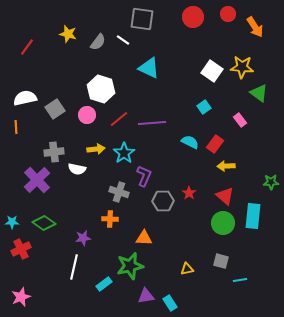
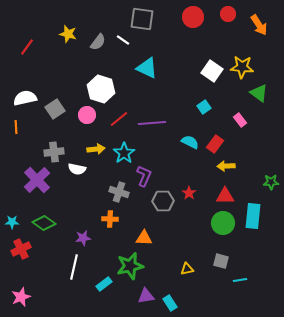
orange arrow at (255, 27): moved 4 px right, 2 px up
cyan triangle at (149, 68): moved 2 px left
red triangle at (225, 196): rotated 42 degrees counterclockwise
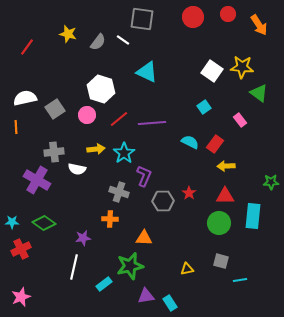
cyan triangle at (147, 68): moved 4 px down
purple cross at (37, 180): rotated 16 degrees counterclockwise
green circle at (223, 223): moved 4 px left
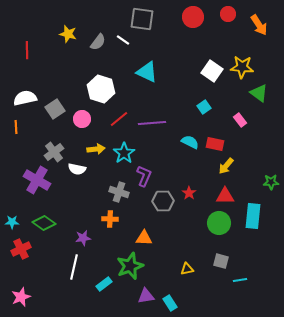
red line at (27, 47): moved 3 px down; rotated 36 degrees counterclockwise
pink circle at (87, 115): moved 5 px left, 4 px down
red rectangle at (215, 144): rotated 66 degrees clockwise
gray cross at (54, 152): rotated 30 degrees counterclockwise
yellow arrow at (226, 166): rotated 48 degrees counterclockwise
green star at (130, 266): rotated 8 degrees counterclockwise
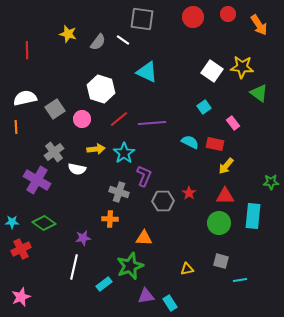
pink rectangle at (240, 120): moved 7 px left, 3 px down
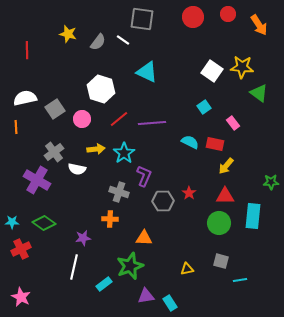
pink star at (21, 297): rotated 24 degrees counterclockwise
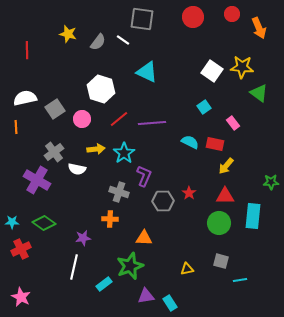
red circle at (228, 14): moved 4 px right
orange arrow at (259, 25): moved 3 px down; rotated 10 degrees clockwise
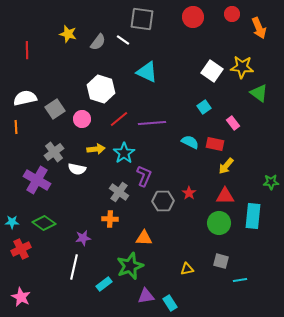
gray cross at (119, 192): rotated 18 degrees clockwise
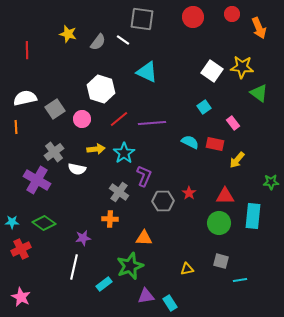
yellow arrow at (226, 166): moved 11 px right, 6 px up
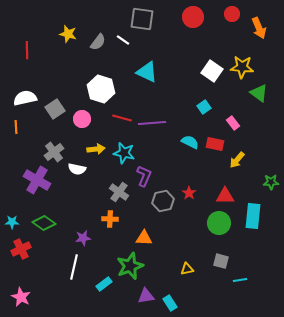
red line at (119, 119): moved 3 px right, 1 px up; rotated 54 degrees clockwise
cyan star at (124, 153): rotated 25 degrees counterclockwise
gray hexagon at (163, 201): rotated 10 degrees counterclockwise
